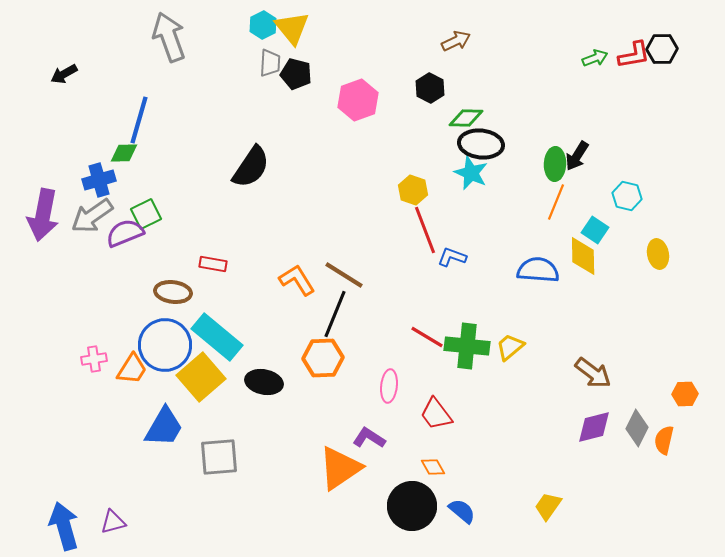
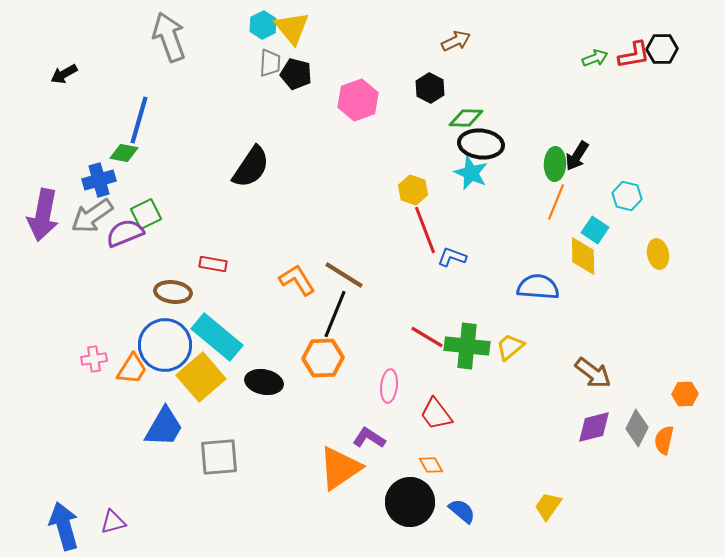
green diamond at (124, 153): rotated 12 degrees clockwise
blue semicircle at (538, 270): moved 17 px down
orange diamond at (433, 467): moved 2 px left, 2 px up
black circle at (412, 506): moved 2 px left, 4 px up
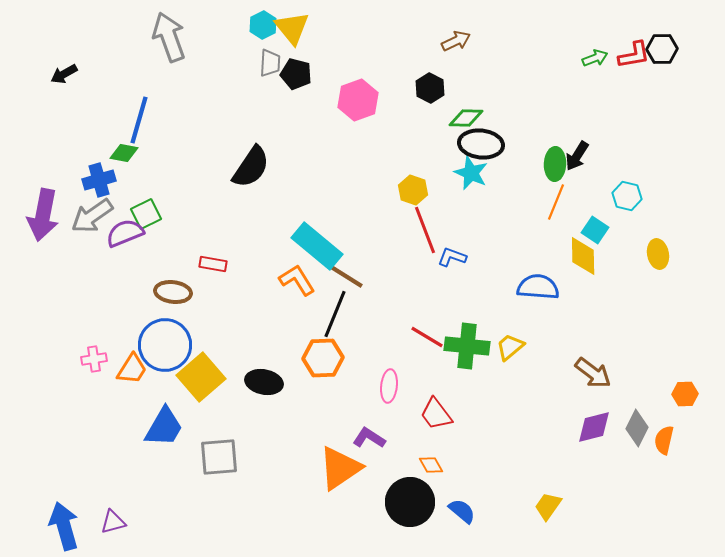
cyan rectangle at (217, 337): moved 100 px right, 91 px up
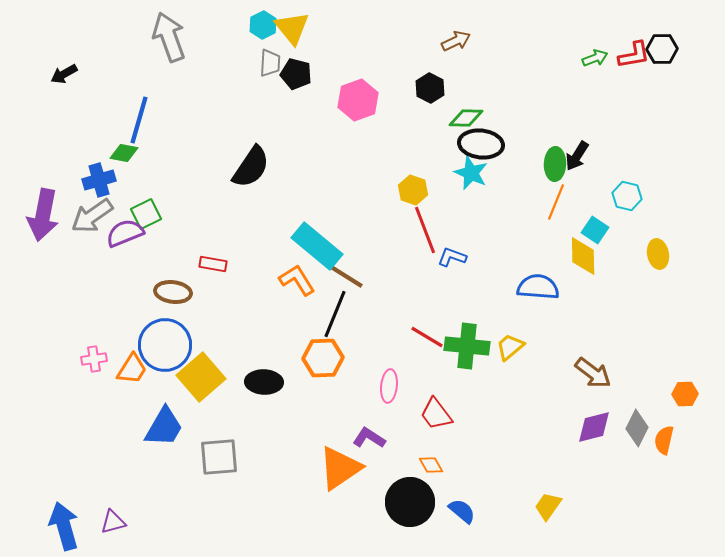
black ellipse at (264, 382): rotated 9 degrees counterclockwise
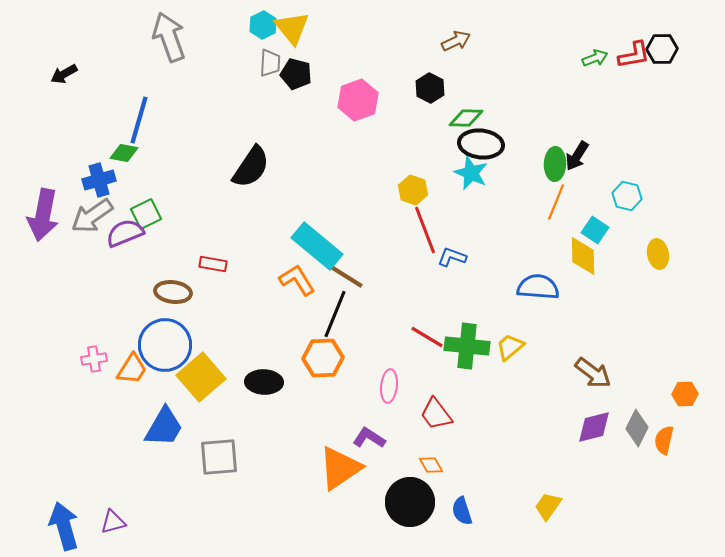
blue semicircle at (462, 511): rotated 148 degrees counterclockwise
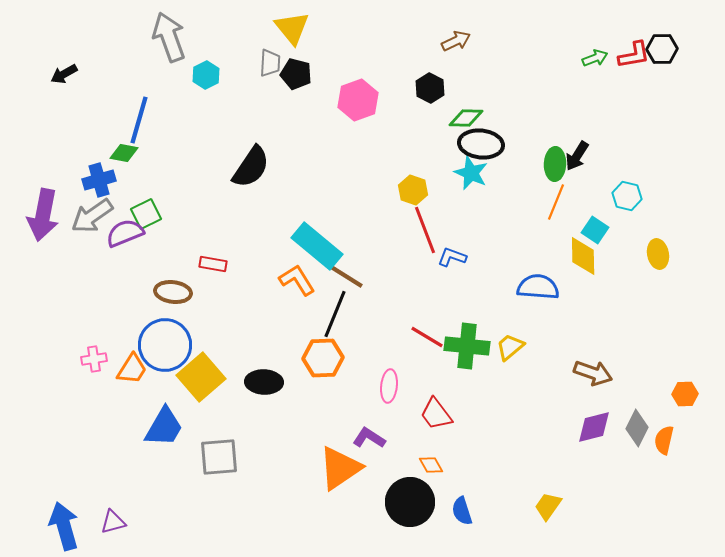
cyan hexagon at (263, 25): moved 57 px left, 50 px down
brown arrow at (593, 373): rotated 18 degrees counterclockwise
